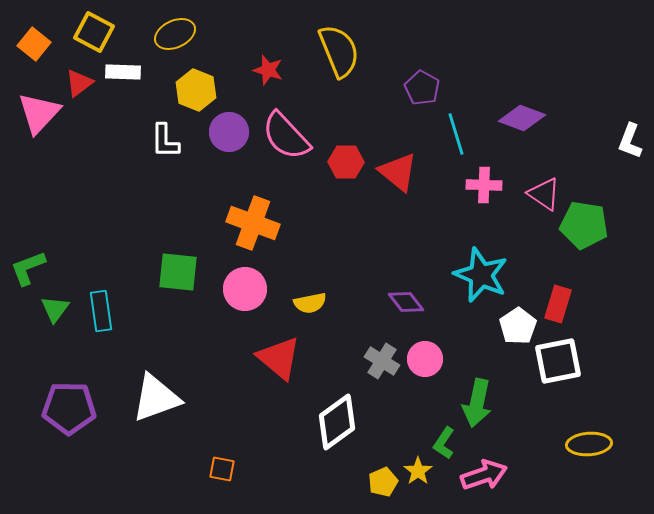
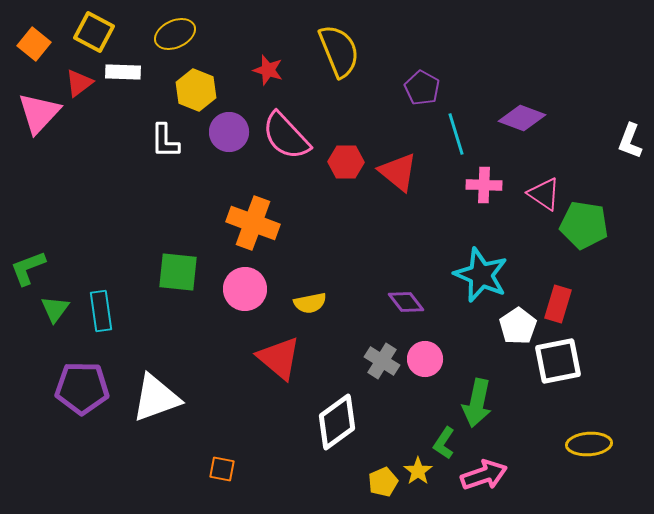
purple pentagon at (69, 408): moved 13 px right, 20 px up
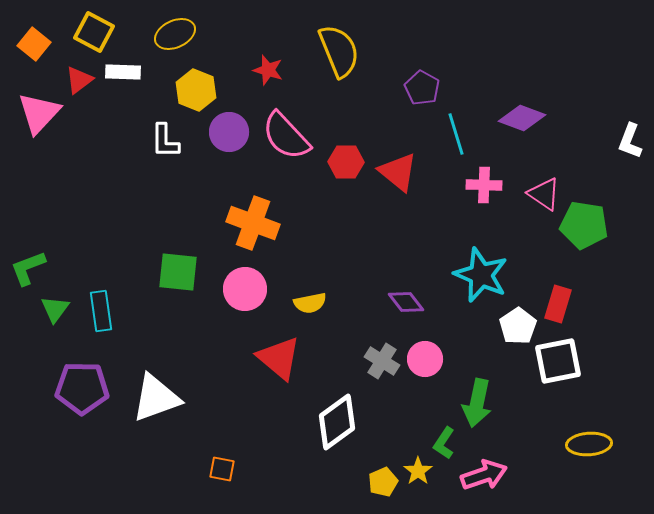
red triangle at (79, 83): moved 3 px up
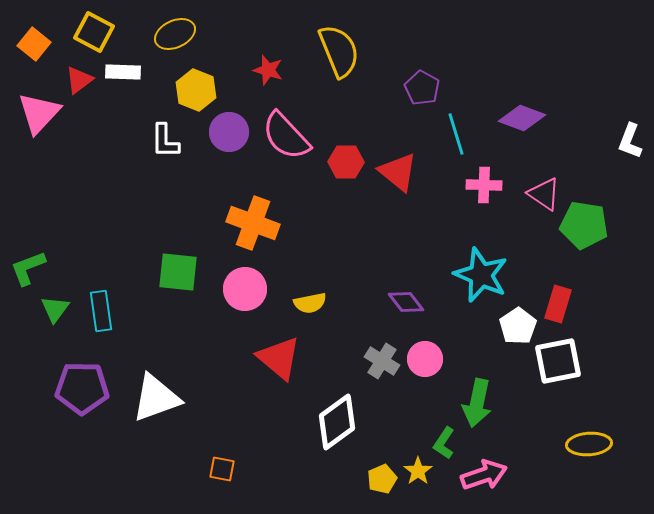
yellow pentagon at (383, 482): moved 1 px left, 3 px up
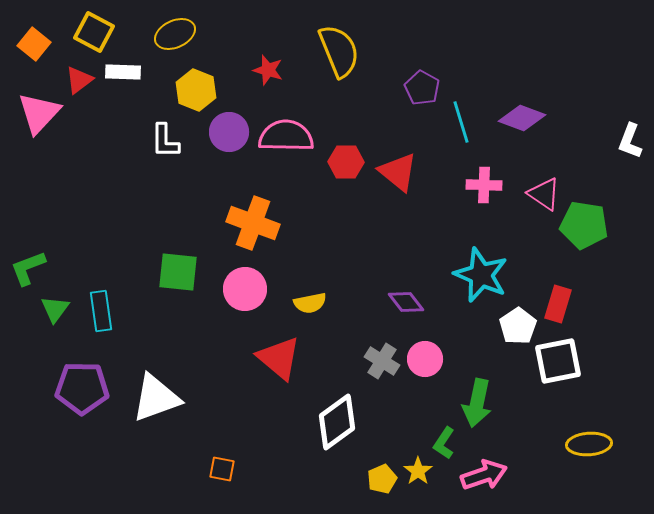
cyan line at (456, 134): moved 5 px right, 12 px up
pink semicircle at (286, 136): rotated 134 degrees clockwise
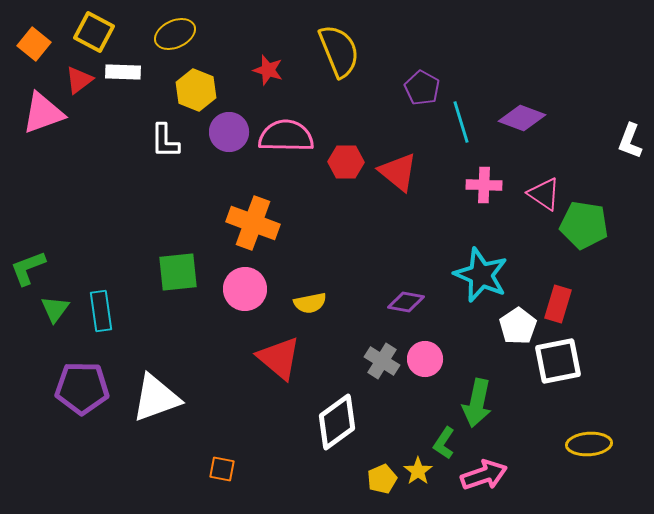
pink triangle at (39, 113): moved 4 px right; rotated 27 degrees clockwise
green square at (178, 272): rotated 12 degrees counterclockwise
purple diamond at (406, 302): rotated 42 degrees counterclockwise
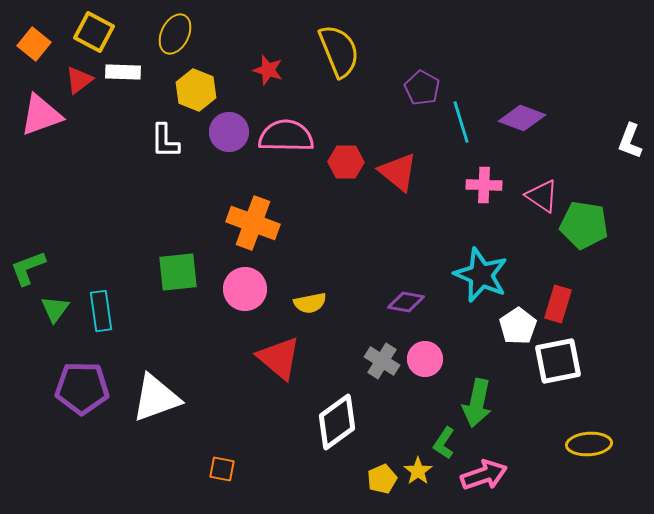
yellow ellipse at (175, 34): rotated 39 degrees counterclockwise
pink triangle at (43, 113): moved 2 px left, 2 px down
pink triangle at (544, 194): moved 2 px left, 2 px down
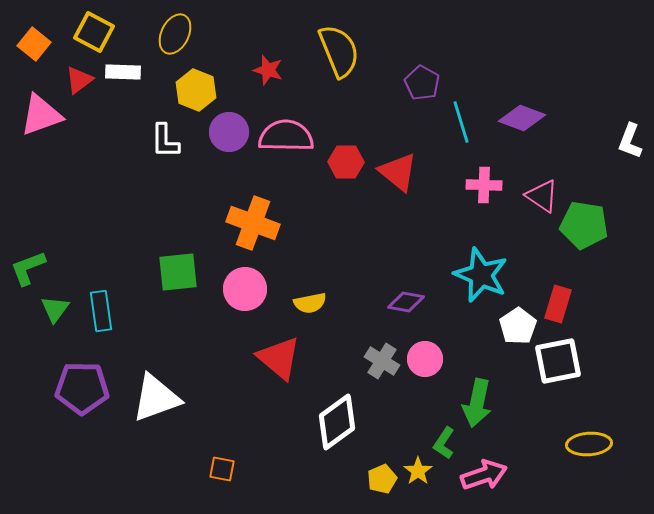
purple pentagon at (422, 88): moved 5 px up
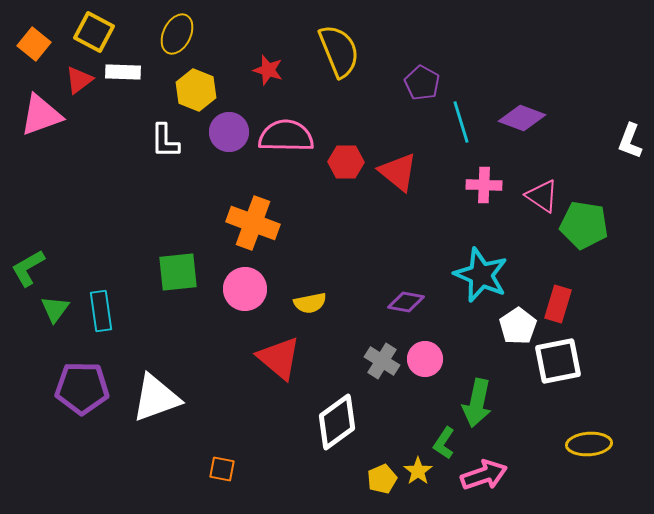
yellow ellipse at (175, 34): moved 2 px right
green L-shape at (28, 268): rotated 9 degrees counterclockwise
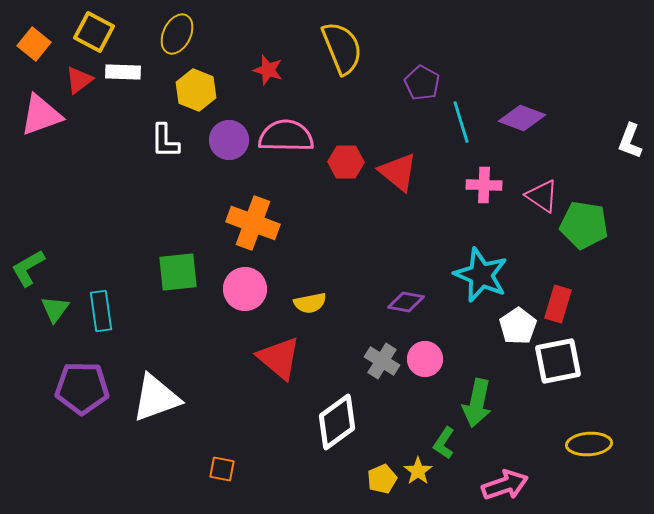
yellow semicircle at (339, 51): moved 3 px right, 3 px up
purple circle at (229, 132): moved 8 px down
pink arrow at (484, 475): moved 21 px right, 10 px down
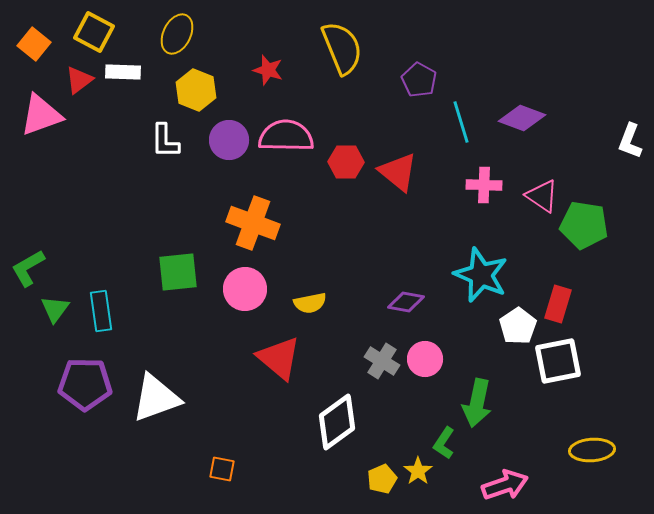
purple pentagon at (422, 83): moved 3 px left, 3 px up
purple pentagon at (82, 388): moved 3 px right, 4 px up
yellow ellipse at (589, 444): moved 3 px right, 6 px down
